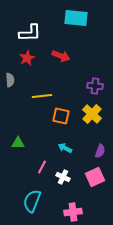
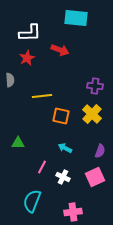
red arrow: moved 1 px left, 6 px up
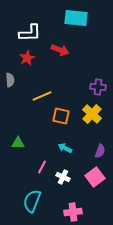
purple cross: moved 3 px right, 1 px down
yellow line: rotated 18 degrees counterclockwise
pink square: rotated 12 degrees counterclockwise
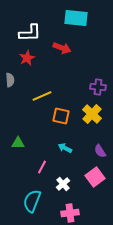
red arrow: moved 2 px right, 2 px up
purple semicircle: rotated 128 degrees clockwise
white cross: moved 7 px down; rotated 24 degrees clockwise
pink cross: moved 3 px left, 1 px down
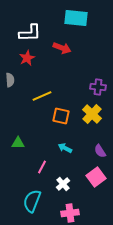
pink square: moved 1 px right
